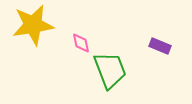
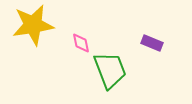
purple rectangle: moved 8 px left, 3 px up
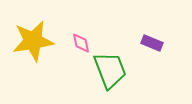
yellow star: moved 16 px down
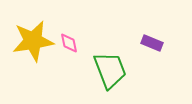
pink diamond: moved 12 px left
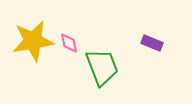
green trapezoid: moved 8 px left, 3 px up
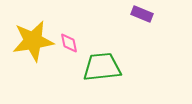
purple rectangle: moved 10 px left, 29 px up
green trapezoid: rotated 75 degrees counterclockwise
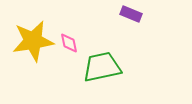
purple rectangle: moved 11 px left
green trapezoid: rotated 6 degrees counterclockwise
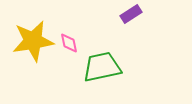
purple rectangle: rotated 55 degrees counterclockwise
